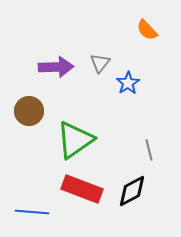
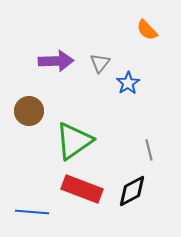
purple arrow: moved 6 px up
green triangle: moved 1 px left, 1 px down
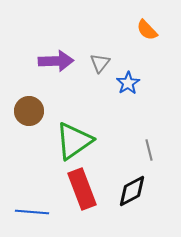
red rectangle: rotated 48 degrees clockwise
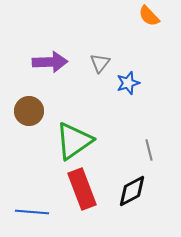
orange semicircle: moved 2 px right, 14 px up
purple arrow: moved 6 px left, 1 px down
blue star: rotated 15 degrees clockwise
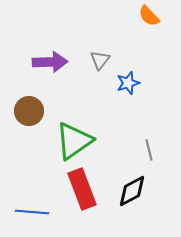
gray triangle: moved 3 px up
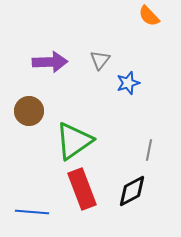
gray line: rotated 25 degrees clockwise
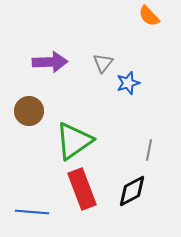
gray triangle: moved 3 px right, 3 px down
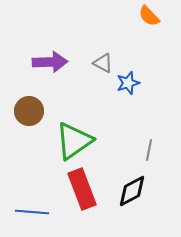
gray triangle: rotated 40 degrees counterclockwise
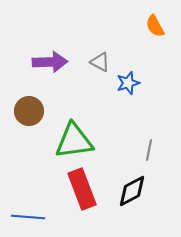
orange semicircle: moved 6 px right, 10 px down; rotated 15 degrees clockwise
gray triangle: moved 3 px left, 1 px up
green triangle: rotated 27 degrees clockwise
blue line: moved 4 px left, 5 px down
